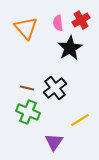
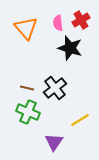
black star: rotated 25 degrees counterclockwise
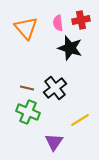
red cross: rotated 18 degrees clockwise
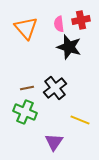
pink semicircle: moved 1 px right, 1 px down
black star: moved 1 px left, 1 px up
brown line: rotated 24 degrees counterclockwise
green cross: moved 3 px left
yellow line: rotated 54 degrees clockwise
